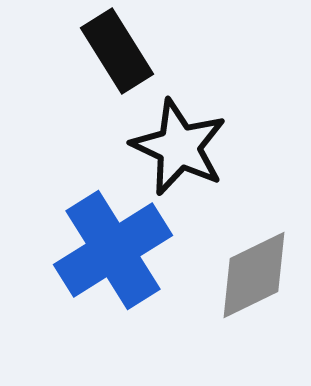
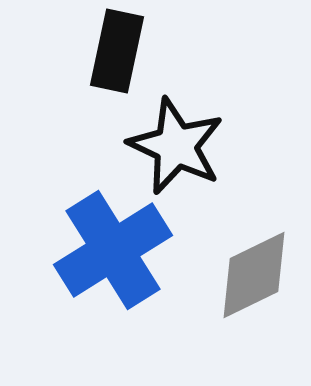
black rectangle: rotated 44 degrees clockwise
black star: moved 3 px left, 1 px up
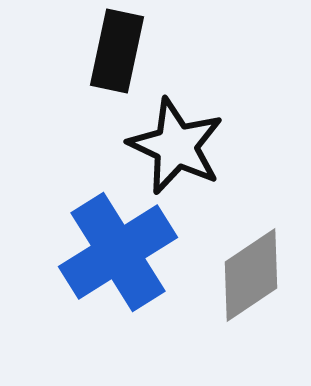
blue cross: moved 5 px right, 2 px down
gray diamond: moved 3 px left; rotated 8 degrees counterclockwise
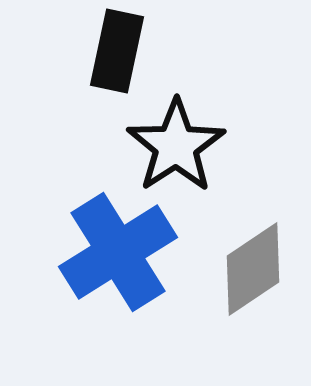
black star: rotated 14 degrees clockwise
gray diamond: moved 2 px right, 6 px up
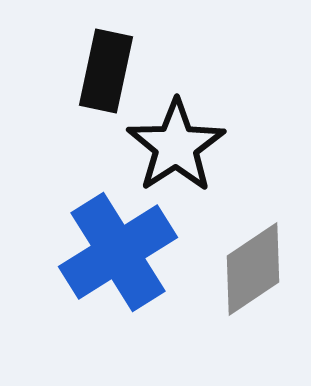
black rectangle: moved 11 px left, 20 px down
